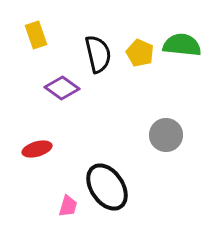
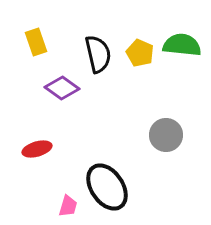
yellow rectangle: moved 7 px down
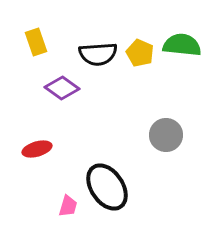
black semicircle: rotated 99 degrees clockwise
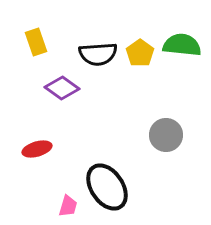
yellow pentagon: rotated 12 degrees clockwise
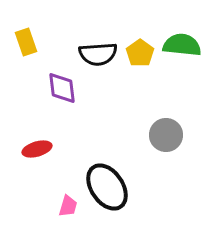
yellow rectangle: moved 10 px left
purple diamond: rotated 48 degrees clockwise
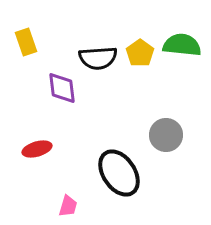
black semicircle: moved 4 px down
black ellipse: moved 12 px right, 14 px up
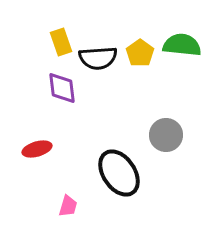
yellow rectangle: moved 35 px right
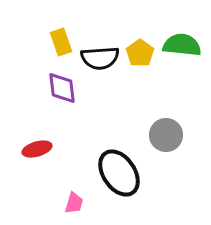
black semicircle: moved 2 px right
pink trapezoid: moved 6 px right, 3 px up
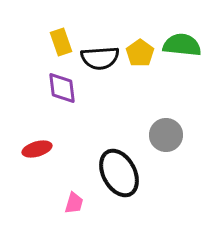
black ellipse: rotated 6 degrees clockwise
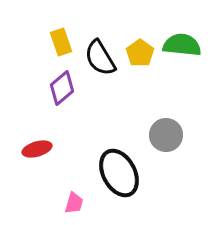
black semicircle: rotated 63 degrees clockwise
purple diamond: rotated 56 degrees clockwise
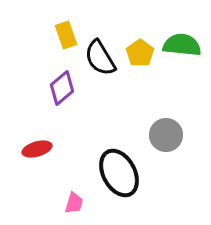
yellow rectangle: moved 5 px right, 7 px up
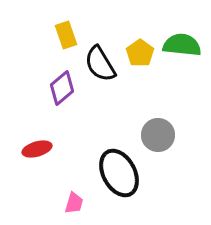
black semicircle: moved 6 px down
gray circle: moved 8 px left
